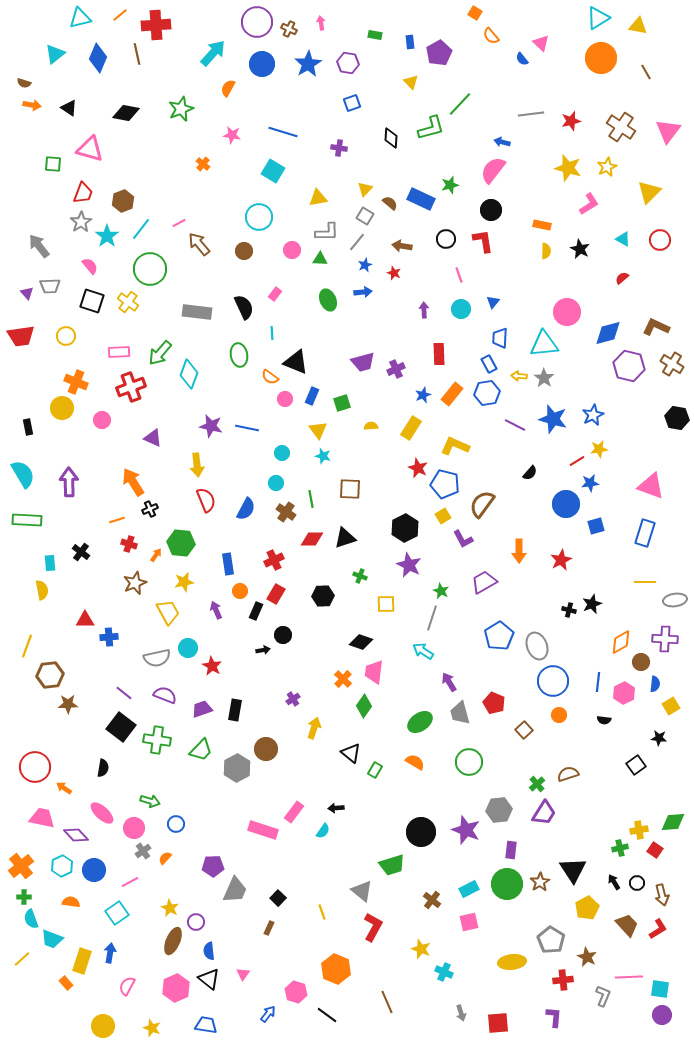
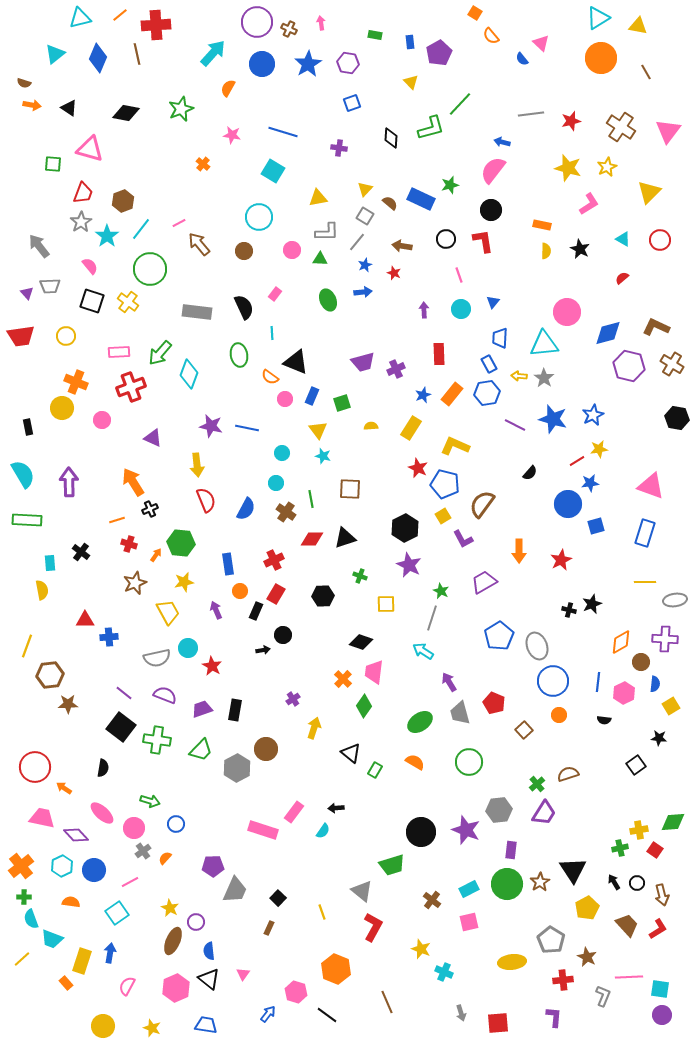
blue circle at (566, 504): moved 2 px right
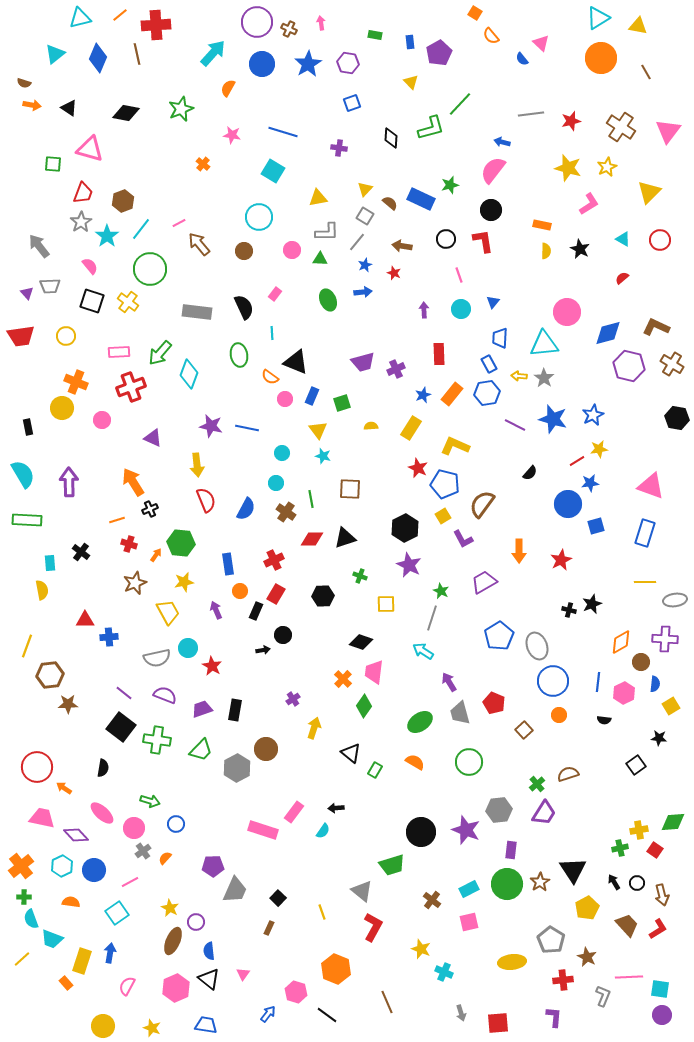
red circle at (35, 767): moved 2 px right
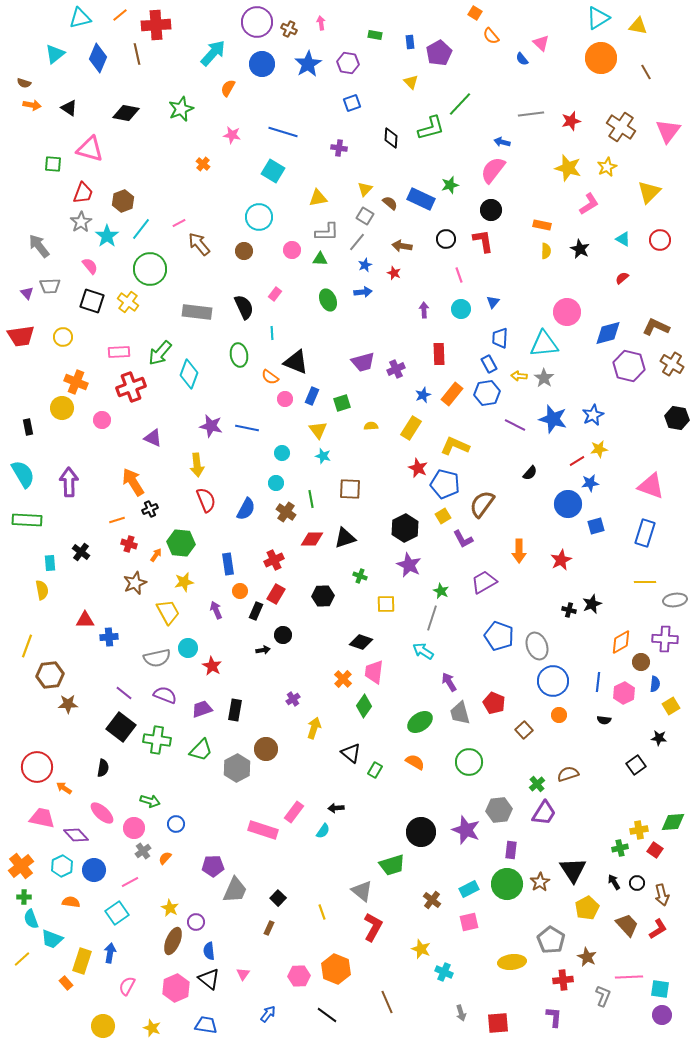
yellow circle at (66, 336): moved 3 px left, 1 px down
blue pentagon at (499, 636): rotated 20 degrees counterclockwise
pink hexagon at (296, 992): moved 3 px right, 16 px up; rotated 20 degrees counterclockwise
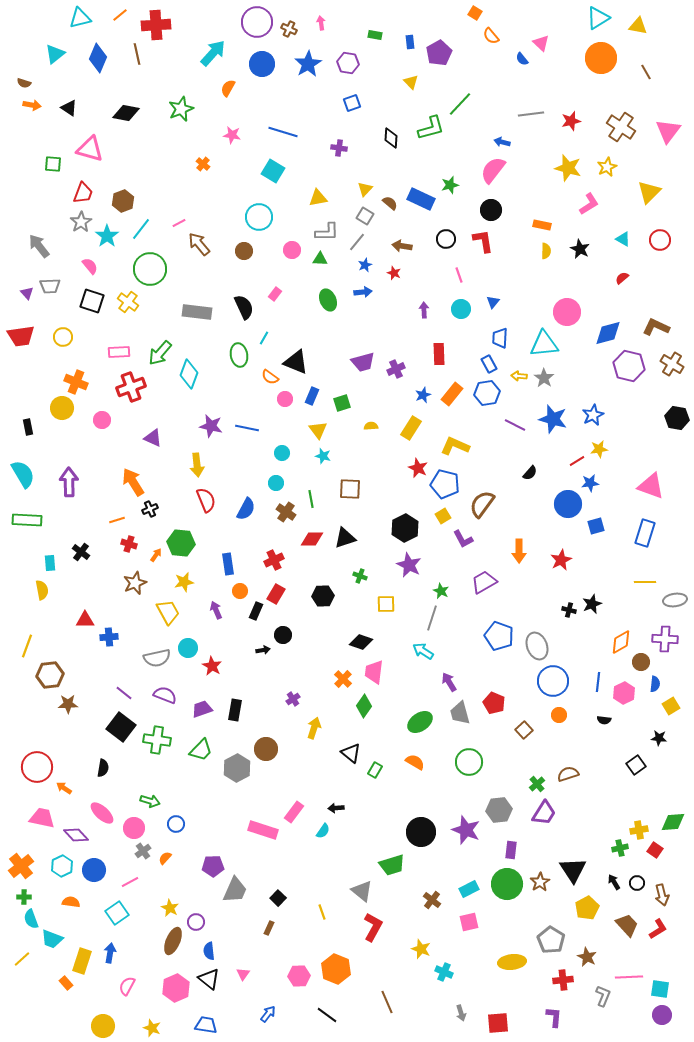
cyan line at (272, 333): moved 8 px left, 5 px down; rotated 32 degrees clockwise
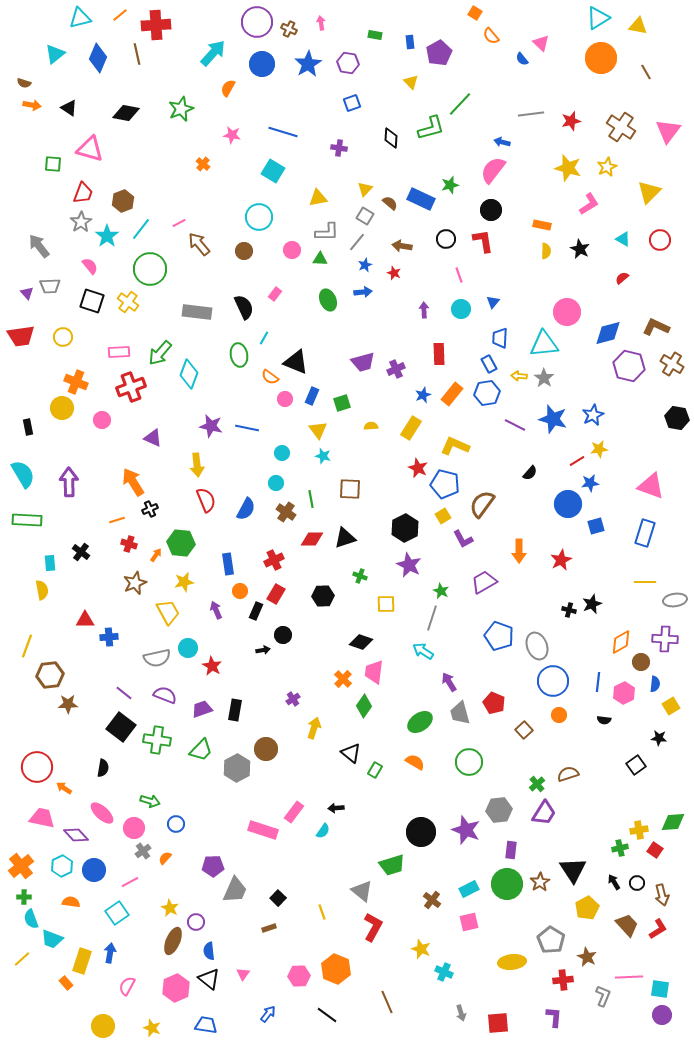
brown rectangle at (269, 928): rotated 48 degrees clockwise
